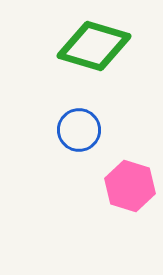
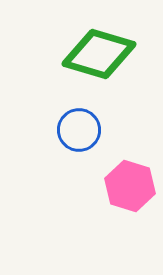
green diamond: moved 5 px right, 8 px down
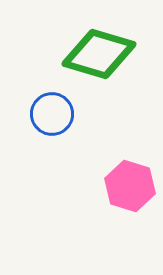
blue circle: moved 27 px left, 16 px up
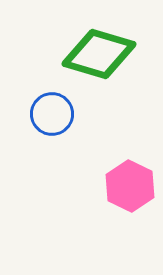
pink hexagon: rotated 9 degrees clockwise
